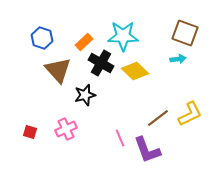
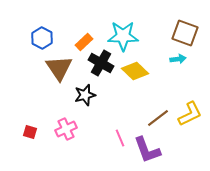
blue hexagon: rotated 10 degrees clockwise
brown triangle: moved 1 px right, 2 px up; rotated 8 degrees clockwise
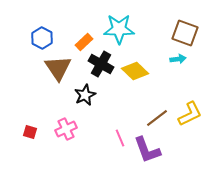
cyan star: moved 4 px left, 7 px up
black cross: moved 1 px down
brown triangle: moved 1 px left
black star: rotated 10 degrees counterclockwise
brown line: moved 1 px left
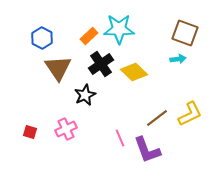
orange rectangle: moved 5 px right, 6 px up
black cross: rotated 25 degrees clockwise
yellow diamond: moved 1 px left, 1 px down
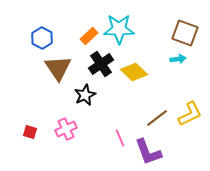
purple L-shape: moved 1 px right, 2 px down
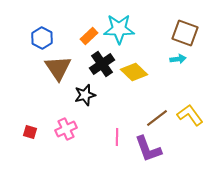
black cross: moved 1 px right
black star: rotated 10 degrees clockwise
yellow L-shape: moved 1 px down; rotated 100 degrees counterclockwise
pink line: moved 3 px left, 1 px up; rotated 24 degrees clockwise
purple L-shape: moved 3 px up
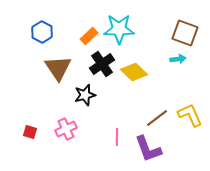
blue hexagon: moved 6 px up
yellow L-shape: rotated 12 degrees clockwise
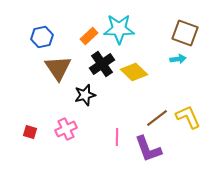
blue hexagon: moved 5 px down; rotated 20 degrees clockwise
yellow L-shape: moved 2 px left, 2 px down
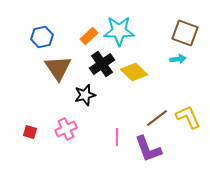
cyan star: moved 2 px down
